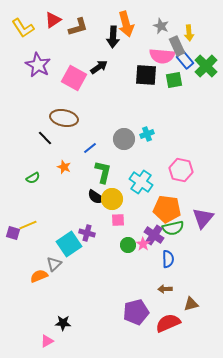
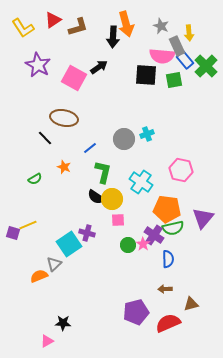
green semicircle at (33, 178): moved 2 px right, 1 px down
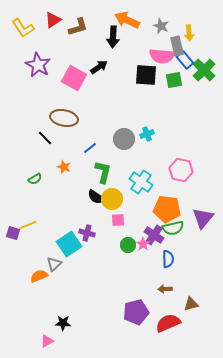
orange arrow at (126, 24): moved 1 px right, 4 px up; rotated 130 degrees clockwise
gray rectangle at (177, 46): rotated 12 degrees clockwise
green cross at (206, 66): moved 2 px left, 4 px down
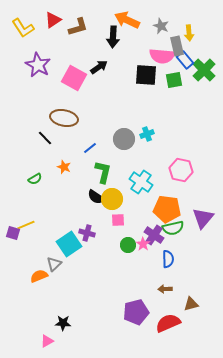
yellow line at (28, 225): moved 2 px left
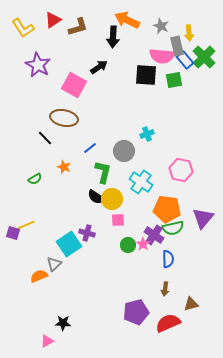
green cross at (204, 70): moved 13 px up
pink square at (74, 78): moved 7 px down
gray circle at (124, 139): moved 12 px down
brown arrow at (165, 289): rotated 80 degrees counterclockwise
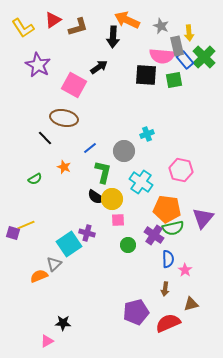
pink star at (143, 244): moved 42 px right, 26 px down
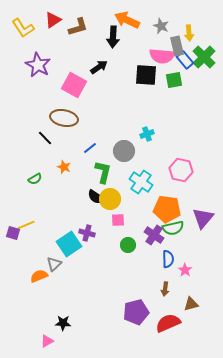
yellow circle at (112, 199): moved 2 px left
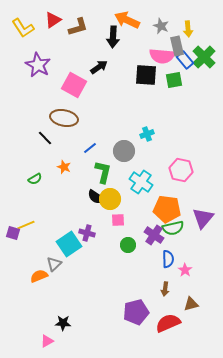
yellow arrow at (189, 33): moved 1 px left, 4 px up
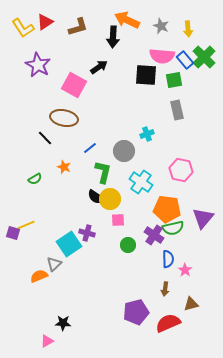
red triangle at (53, 20): moved 8 px left, 2 px down
gray rectangle at (177, 46): moved 64 px down
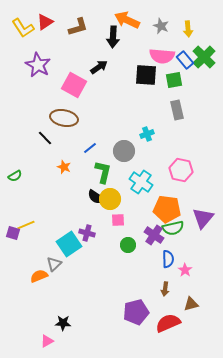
green semicircle at (35, 179): moved 20 px left, 3 px up
